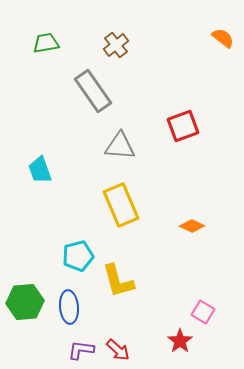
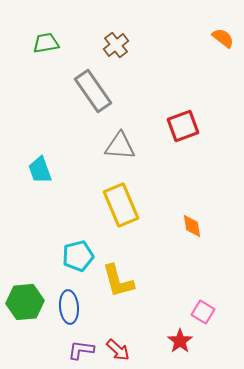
orange diamond: rotated 55 degrees clockwise
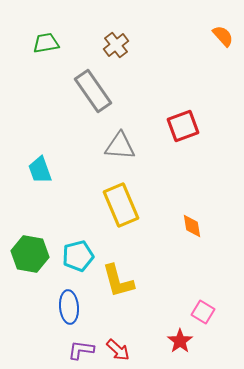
orange semicircle: moved 2 px up; rotated 10 degrees clockwise
green hexagon: moved 5 px right, 48 px up; rotated 15 degrees clockwise
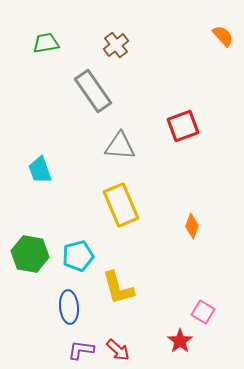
orange diamond: rotated 30 degrees clockwise
yellow L-shape: moved 7 px down
